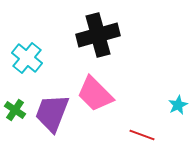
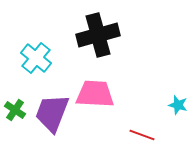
cyan cross: moved 9 px right
pink trapezoid: rotated 138 degrees clockwise
cyan star: rotated 30 degrees counterclockwise
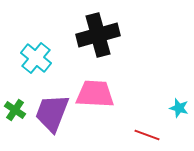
cyan star: moved 1 px right, 3 px down
red line: moved 5 px right
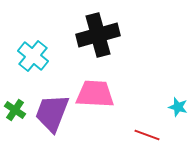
cyan cross: moved 3 px left, 2 px up
cyan star: moved 1 px left, 1 px up
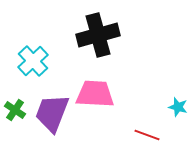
cyan cross: moved 5 px down; rotated 8 degrees clockwise
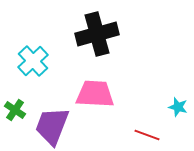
black cross: moved 1 px left, 1 px up
purple trapezoid: moved 13 px down
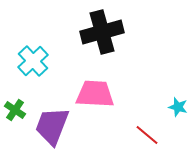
black cross: moved 5 px right, 2 px up
red line: rotated 20 degrees clockwise
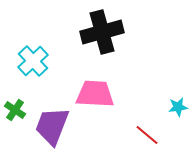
cyan star: rotated 24 degrees counterclockwise
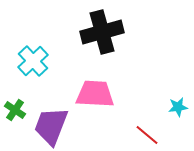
purple trapezoid: moved 1 px left
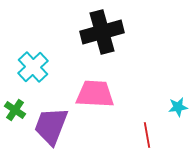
cyan cross: moved 6 px down
red line: rotated 40 degrees clockwise
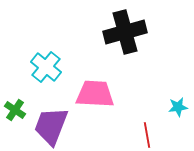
black cross: moved 23 px right
cyan cross: moved 13 px right; rotated 8 degrees counterclockwise
